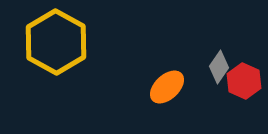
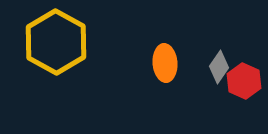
orange ellipse: moved 2 px left, 24 px up; rotated 51 degrees counterclockwise
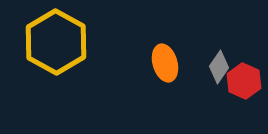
orange ellipse: rotated 12 degrees counterclockwise
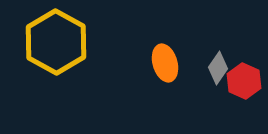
gray diamond: moved 1 px left, 1 px down
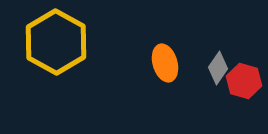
red hexagon: rotated 8 degrees counterclockwise
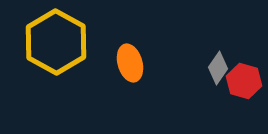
orange ellipse: moved 35 px left
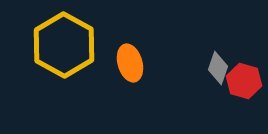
yellow hexagon: moved 8 px right, 3 px down
gray diamond: rotated 16 degrees counterclockwise
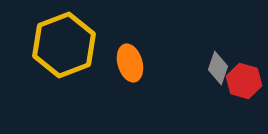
yellow hexagon: rotated 10 degrees clockwise
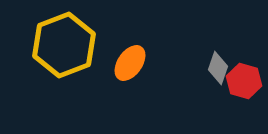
orange ellipse: rotated 51 degrees clockwise
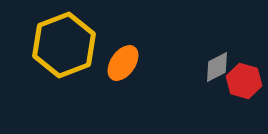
orange ellipse: moved 7 px left
gray diamond: moved 1 px left, 1 px up; rotated 44 degrees clockwise
